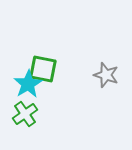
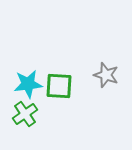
green square: moved 16 px right, 17 px down; rotated 8 degrees counterclockwise
cyan star: rotated 24 degrees clockwise
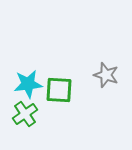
green square: moved 4 px down
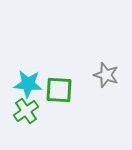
cyan star: rotated 12 degrees clockwise
green cross: moved 1 px right, 3 px up
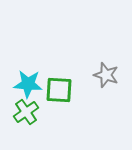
green cross: moved 1 px down
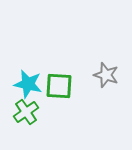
cyan star: rotated 8 degrees clockwise
green square: moved 4 px up
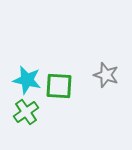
cyan star: moved 1 px left, 4 px up
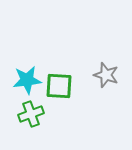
cyan star: rotated 20 degrees counterclockwise
green cross: moved 5 px right, 2 px down; rotated 15 degrees clockwise
